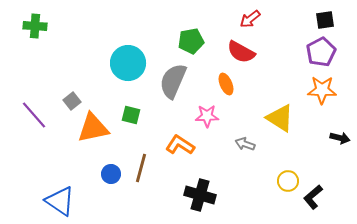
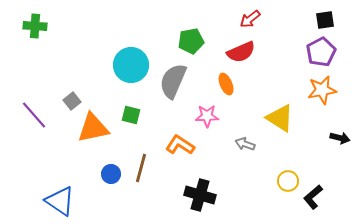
red semicircle: rotated 52 degrees counterclockwise
cyan circle: moved 3 px right, 2 px down
orange star: rotated 12 degrees counterclockwise
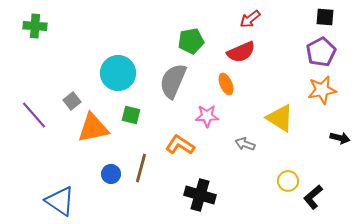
black square: moved 3 px up; rotated 12 degrees clockwise
cyan circle: moved 13 px left, 8 px down
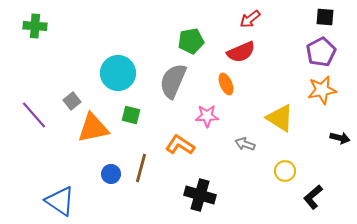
yellow circle: moved 3 px left, 10 px up
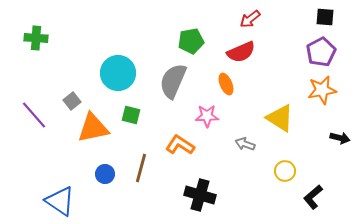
green cross: moved 1 px right, 12 px down
blue circle: moved 6 px left
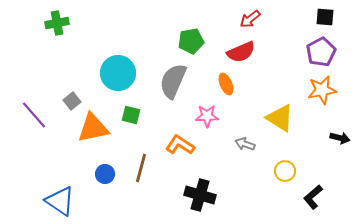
green cross: moved 21 px right, 15 px up; rotated 15 degrees counterclockwise
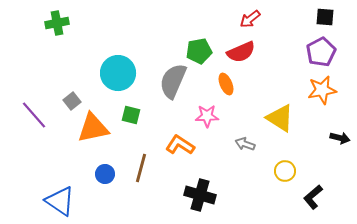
green pentagon: moved 8 px right, 10 px down
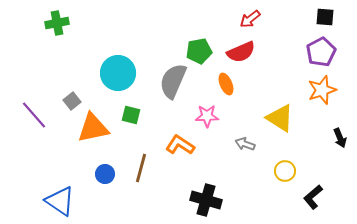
orange star: rotated 8 degrees counterclockwise
black arrow: rotated 54 degrees clockwise
black cross: moved 6 px right, 5 px down
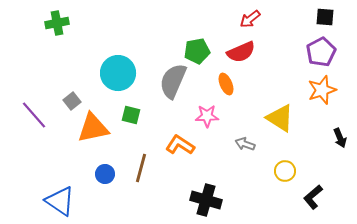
green pentagon: moved 2 px left
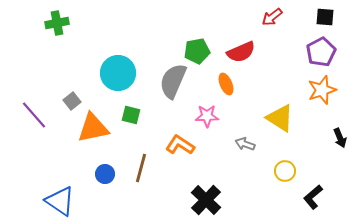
red arrow: moved 22 px right, 2 px up
black cross: rotated 28 degrees clockwise
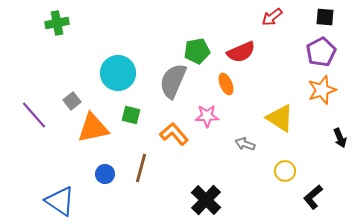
orange L-shape: moved 6 px left, 11 px up; rotated 16 degrees clockwise
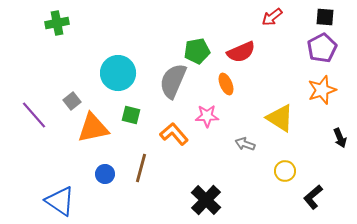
purple pentagon: moved 1 px right, 4 px up
